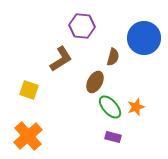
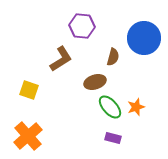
brown ellipse: rotated 45 degrees clockwise
purple rectangle: moved 1 px down
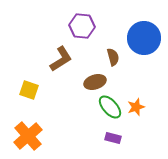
brown semicircle: rotated 30 degrees counterclockwise
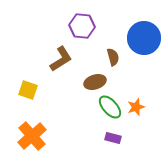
yellow square: moved 1 px left
orange cross: moved 4 px right
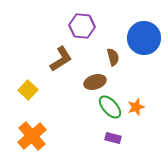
yellow square: rotated 24 degrees clockwise
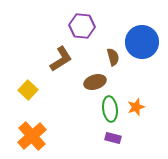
blue circle: moved 2 px left, 4 px down
green ellipse: moved 2 px down; rotated 35 degrees clockwise
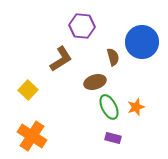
green ellipse: moved 1 px left, 2 px up; rotated 20 degrees counterclockwise
orange cross: rotated 16 degrees counterclockwise
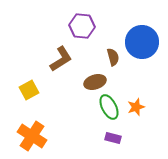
yellow square: moved 1 px right; rotated 18 degrees clockwise
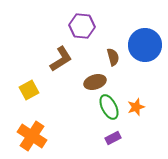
blue circle: moved 3 px right, 3 px down
purple rectangle: rotated 42 degrees counterclockwise
